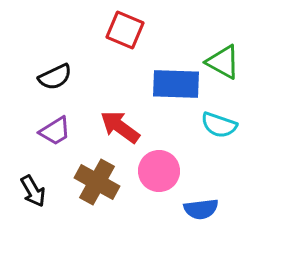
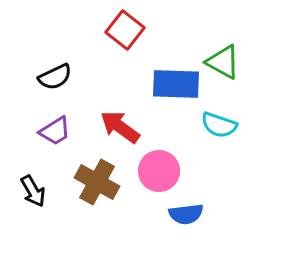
red square: rotated 15 degrees clockwise
blue semicircle: moved 15 px left, 5 px down
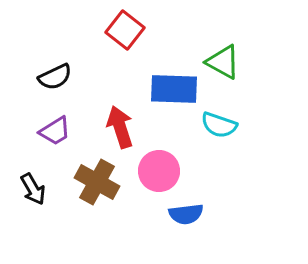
blue rectangle: moved 2 px left, 5 px down
red arrow: rotated 36 degrees clockwise
black arrow: moved 2 px up
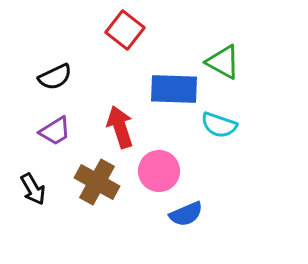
blue semicircle: rotated 16 degrees counterclockwise
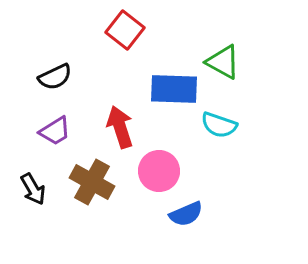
brown cross: moved 5 px left
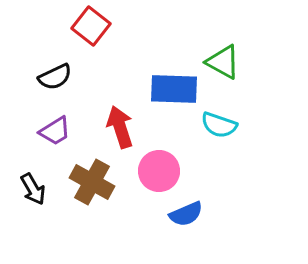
red square: moved 34 px left, 4 px up
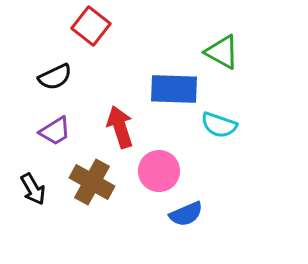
green triangle: moved 1 px left, 10 px up
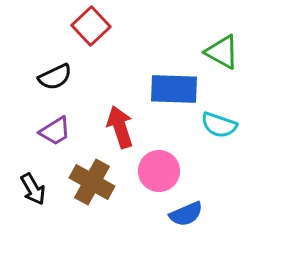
red square: rotated 9 degrees clockwise
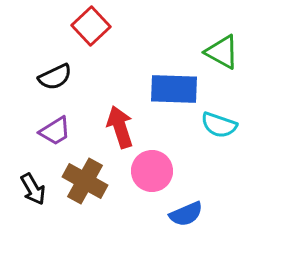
pink circle: moved 7 px left
brown cross: moved 7 px left, 1 px up
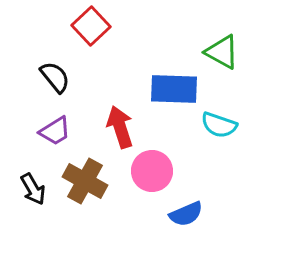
black semicircle: rotated 104 degrees counterclockwise
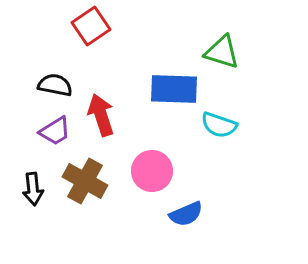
red square: rotated 9 degrees clockwise
green triangle: rotated 12 degrees counterclockwise
black semicircle: moved 8 px down; rotated 40 degrees counterclockwise
red arrow: moved 19 px left, 12 px up
black arrow: rotated 24 degrees clockwise
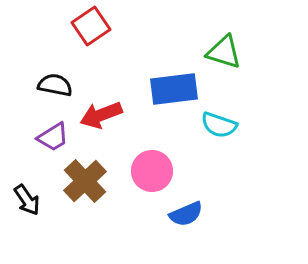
green triangle: moved 2 px right
blue rectangle: rotated 9 degrees counterclockwise
red arrow: rotated 93 degrees counterclockwise
purple trapezoid: moved 2 px left, 6 px down
brown cross: rotated 18 degrees clockwise
black arrow: moved 6 px left, 11 px down; rotated 28 degrees counterclockwise
